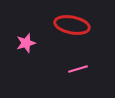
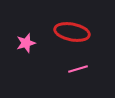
red ellipse: moved 7 px down
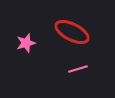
red ellipse: rotated 16 degrees clockwise
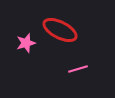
red ellipse: moved 12 px left, 2 px up
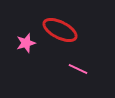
pink line: rotated 42 degrees clockwise
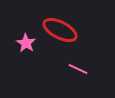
pink star: rotated 24 degrees counterclockwise
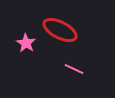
pink line: moved 4 px left
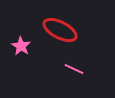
pink star: moved 5 px left, 3 px down
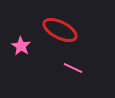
pink line: moved 1 px left, 1 px up
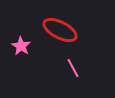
pink line: rotated 36 degrees clockwise
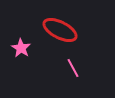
pink star: moved 2 px down
